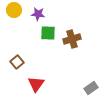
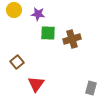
gray rectangle: rotated 40 degrees counterclockwise
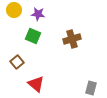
green square: moved 15 px left, 3 px down; rotated 21 degrees clockwise
red triangle: rotated 24 degrees counterclockwise
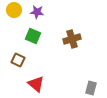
purple star: moved 1 px left, 2 px up
brown square: moved 1 px right, 2 px up; rotated 24 degrees counterclockwise
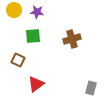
green square: rotated 28 degrees counterclockwise
red triangle: rotated 42 degrees clockwise
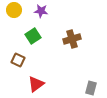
purple star: moved 4 px right, 1 px up
green square: rotated 28 degrees counterclockwise
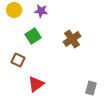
brown cross: rotated 18 degrees counterclockwise
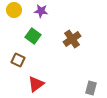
green square: rotated 21 degrees counterclockwise
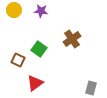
green square: moved 6 px right, 13 px down
red triangle: moved 1 px left, 1 px up
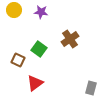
purple star: moved 1 px down
brown cross: moved 2 px left
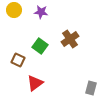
green square: moved 1 px right, 3 px up
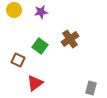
purple star: rotated 16 degrees counterclockwise
